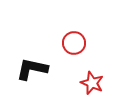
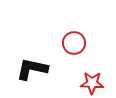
red star: rotated 20 degrees counterclockwise
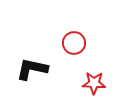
red star: moved 2 px right
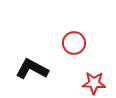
black L-shape: rotated 16 degrees clockwise
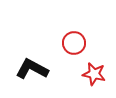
red star: moved 9 px up; rotated 10 degrees clockwise
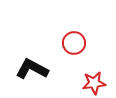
red star: moved 9 px down; rotated 20 degrees counterclockwise
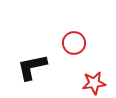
black L-shape: moved 2 px up; rotated 40 degrees counterclockwise
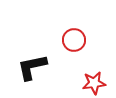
red circle: moved 3 px up
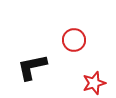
red star: rotated 10 degrees counterclockwise
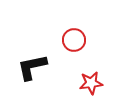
red star: moved 3 px left; rotated 10 degrees clockwise
